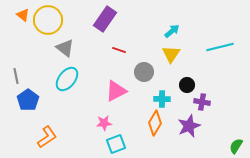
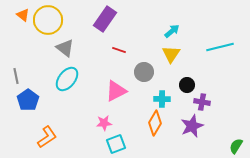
purple star: moved 3 px right
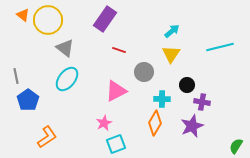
pink star: rotated 21 degrees counterclockwise
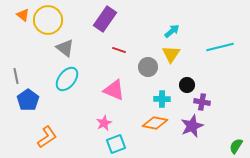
gray circle: moved 4 px right, 5 px up
pink triangle: moved 2 px left, 1 px up; rotated 50 degrees clockwise
orange diamond: rotated 70 degrees clockwise
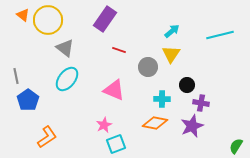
cyan line: moved 12 px up
purple cross: moved 1 px left, 1 px down
pink star: moved 2 px down
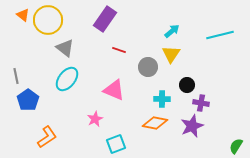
pink star: moved 9 px left, 6 px up
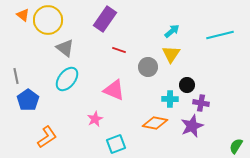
cyan cross: moved 8 px right
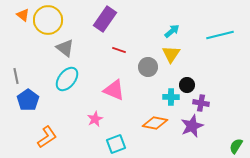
cyan cross: moved 1 px right, 2 px up
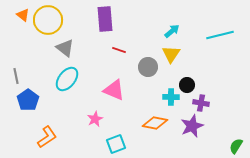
purple rectangle: rotated 40 degrees counterclockwise
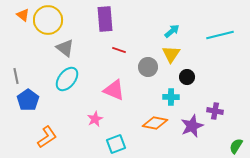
black circle: moved 8 px up
purple cross: moved 14 px right, 8 px down
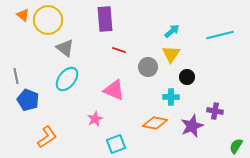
blue pentagon: rotated 15 degrees counterclockwise
